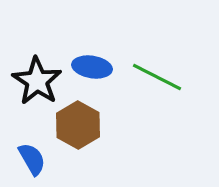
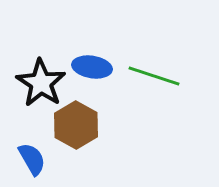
green line: moved 3 px left, 1 px up; rotated 9 degrees counterclockwise
black star: moved 4 px right, 2 px down
brown hexagon: moved 2 px left
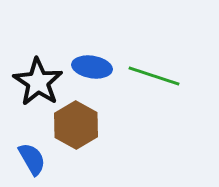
black star: moved 3 px left, 1 px up
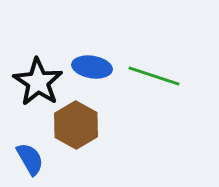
blue semicircle: moved 2 px left
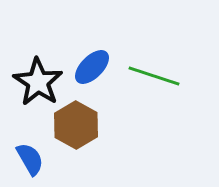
blue ellipse: rotated 54 degrees counterclockwise
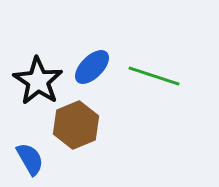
black star: moved 1 px up
brown hexagon: rotated 9 degrees clockwise
